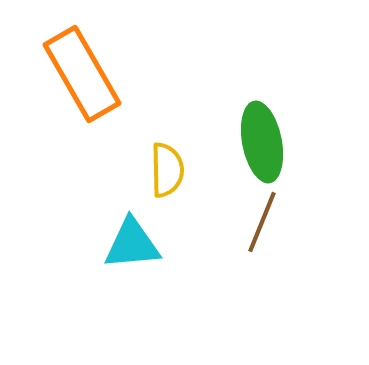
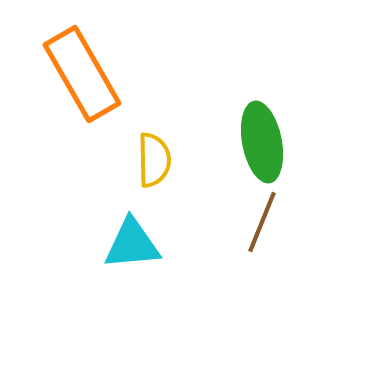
yellow semicircle: moved 13 px left, 10 px up
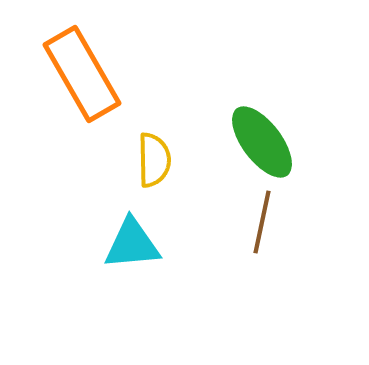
green ellipse: rotated 26 degrees counterclockwise
brown line: rotated 10 degrees counterclockwise
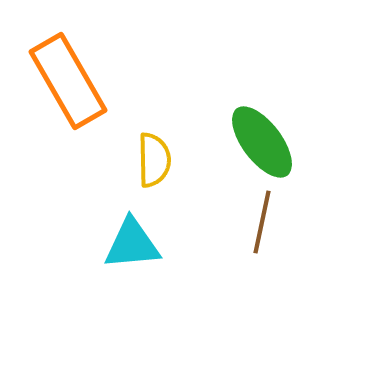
orange rectangle: moved 14 px left, 7 px down
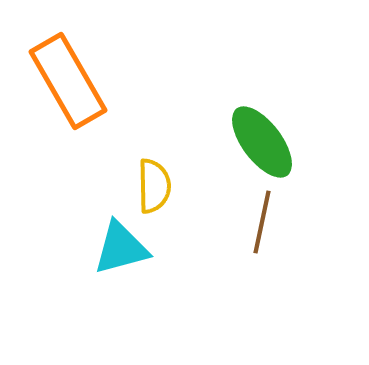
yellow semicircle: moved 26 px down
cyan triangle: moved 11 px left, 4 px down; rotated 10 degrees counterclockwise
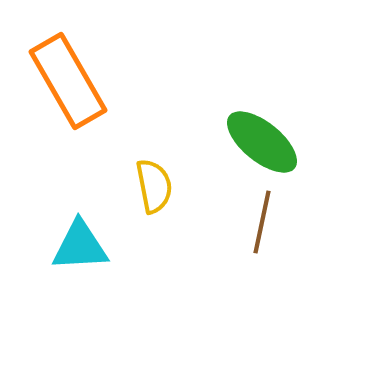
green ellipse: rotated 14 degrees counterclockwise
yellow semicircle: rotated 10 degrees counterclockwise
cyan triangle: moved 41 px left, 2 px up; rotated 12 degrees clockwise
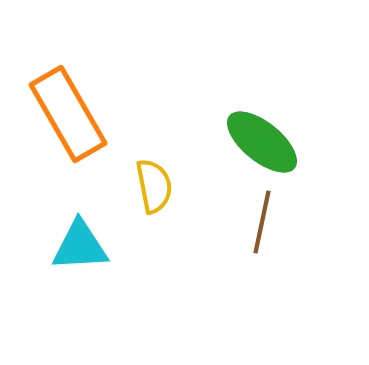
orange rectangle: moved 33 px down
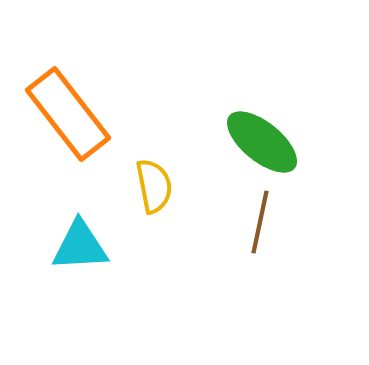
orange rectangle: rotated 8 degrees counterclockwise
brown line: moved 2 px left
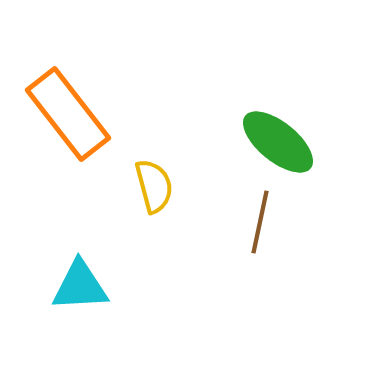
green ellipse: moved 16 px right
yellow semicircle: rotated 4 degrees counterclockwise
cyan triangle: moved 40 px down
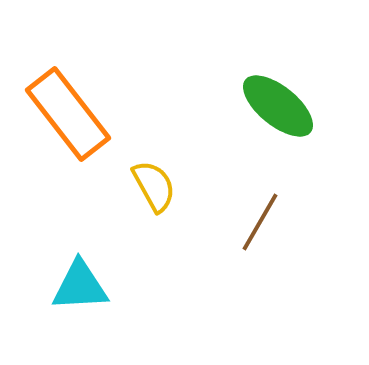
green ellipse: moved 36 px up
yellow semicircle: rotated 14 degrees counterclockwise
brown line: rotated 18 degrees clockwise
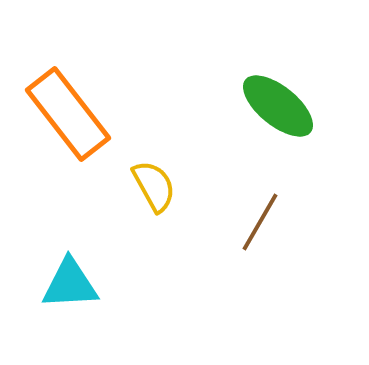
cyan triangle: moved 10 px left, 2 px up
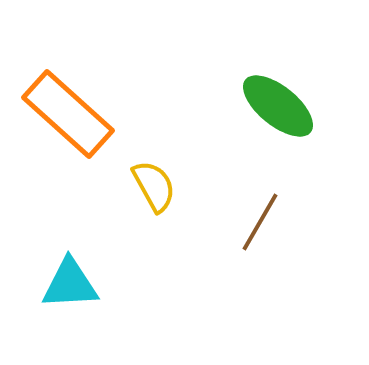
orange rectangle: rotated 10 degrees counterclockwise
